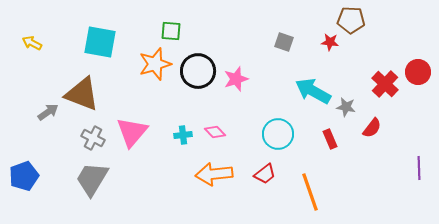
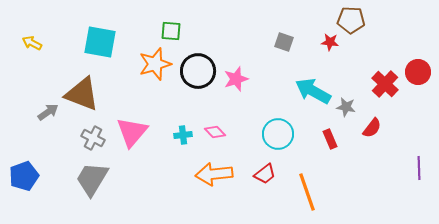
orange line: moved 3 px left
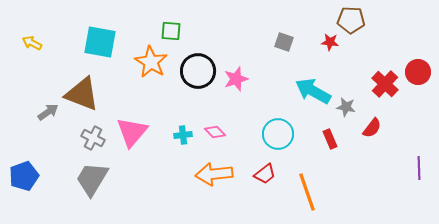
orange star: moved 4 px left, 2 px up; rotated 24 degrees counterclockwise
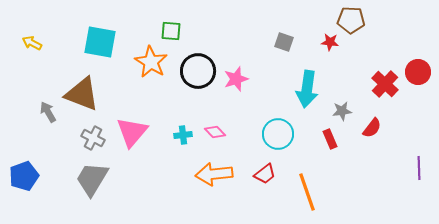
cyan arrow: moved 6 px left, 2 px up; rotated 111 degrees counterclockwise
gray star: moved 4 px left, 4 px down; rotated 18 degrees counterclockwise
gray arrow: rotated 85 degrees counterclockwise
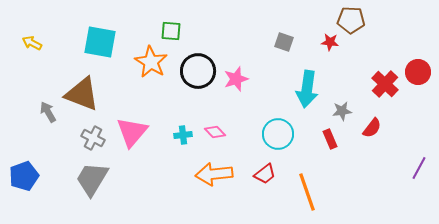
purple line: rotated 30 degrees clockwise
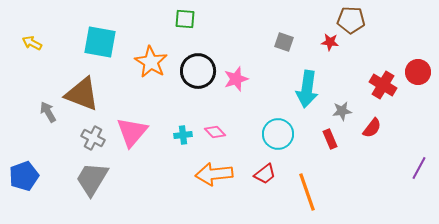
green square: moved 14 px right, 12 px up
red cross: moved 2 px left, 1 px down; rotated 12 degrees counterclockwise
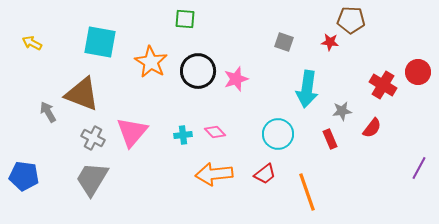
blue pentagon: rotated 28 degrees clockwise
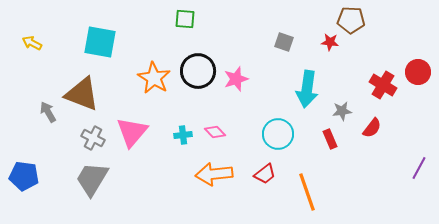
orange star: moved 3 px right, 16 px down
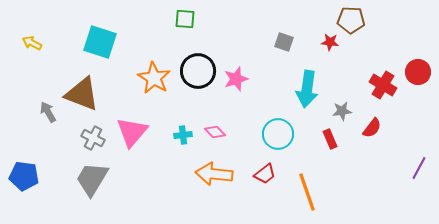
cyan square: rotated 8 degrees clockwise
orange arrow: rotated 12 degrees clockwise
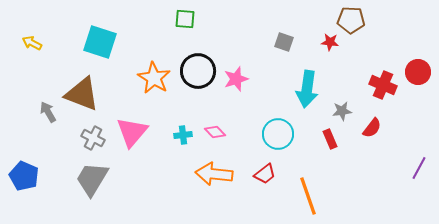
red cross: rotated 8 degrees counterclockwise
blue pentagon: rotated 16 degrees clockwise
orange line: moved 1 px right, 4 px down
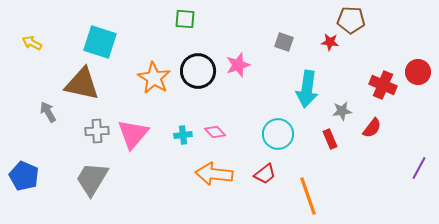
pink star: moved 2 px right, 14 px up
brown triangle: moved 10 px up; rotated 9 degrees counterclockwise
pink triangle: moved 1 px right, 2 px down
gray cross: moved 4 px right, 7 px up; rotated 30 degrees counterclockwise
